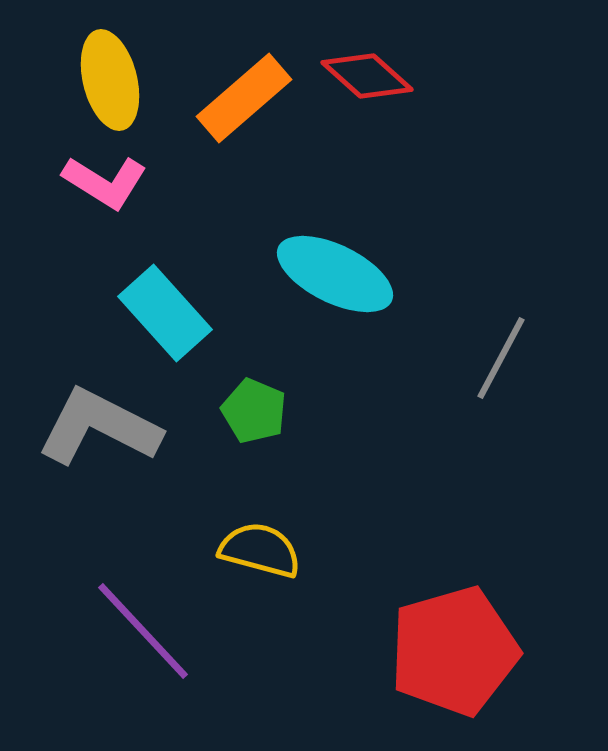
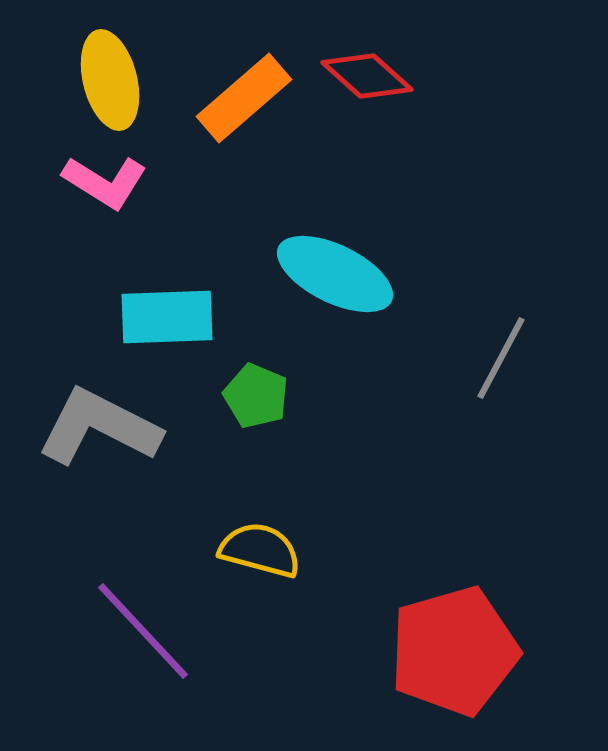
cyan rectangle: moved 2 px right, 4 px down; rotated 50 degrees counterclockwise
green pentagon: moved 2 px right, 15 px up
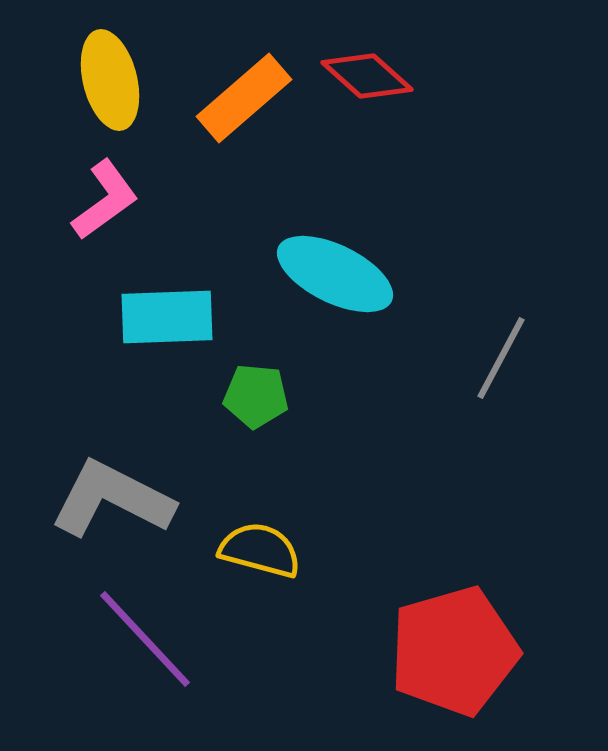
pink L-shape: moved 18 px down; rotated 68 degrees counterclockwise
green pentagon: rotated 18 degrees counterclockwise
gray L-shape: moved 13 px right, 72 px down
purple line: moved 2 px right, 8 px down
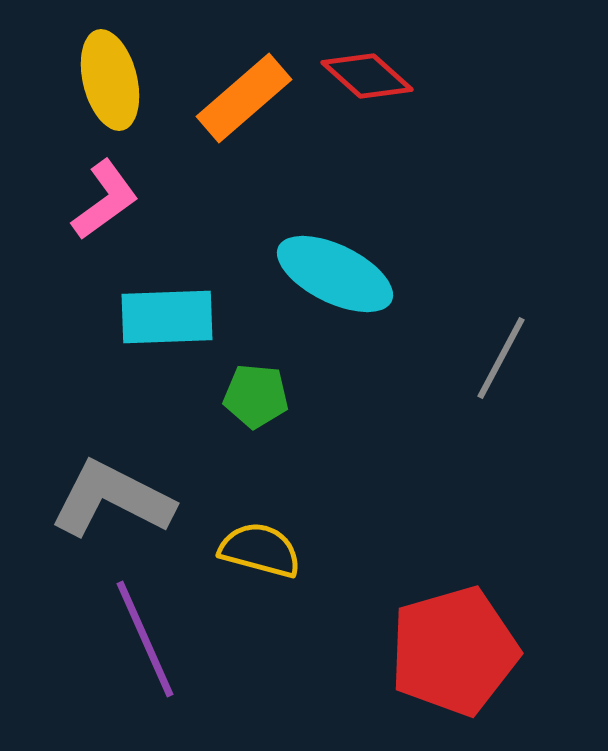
purple line: rotated 19 degrees clockwise
